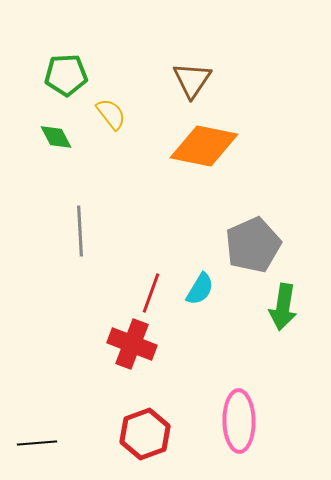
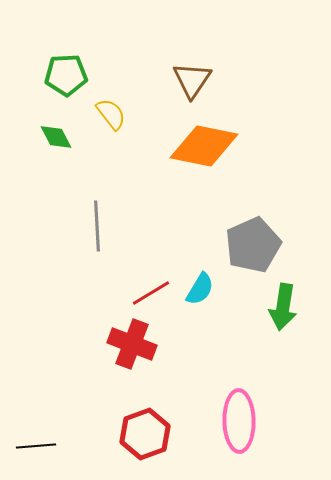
gray line: moved 17 px right, 5 px up
red line: rotated 39 degrees clockwise
black line: moved 1 px left, 3 px down
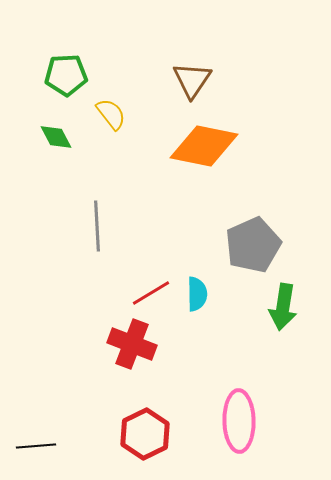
cyan semicircle: moved 3 px left, 5 px down; rotated 32 degrees counterclockwise
red hexagon: rotated 6 degrees counterclockwise
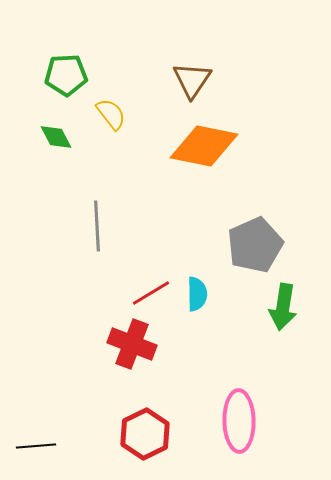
gray pentagon: moved 2 px right
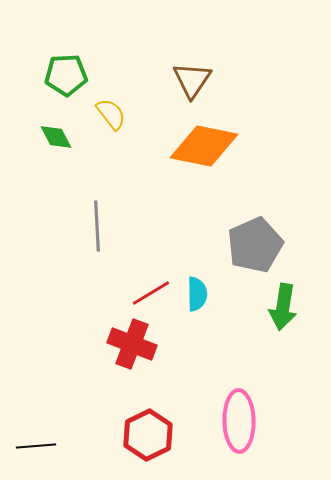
red hexagon: moved 3 px right, 1 px down
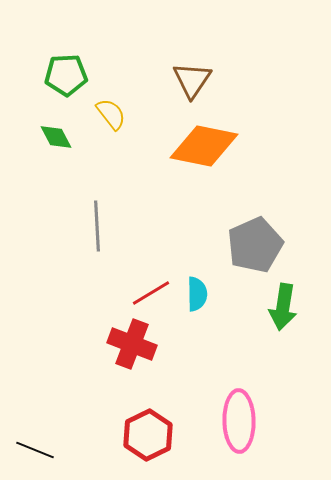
black line: moved 1 px left, 4 px down; rotated 27 degrees clockwise
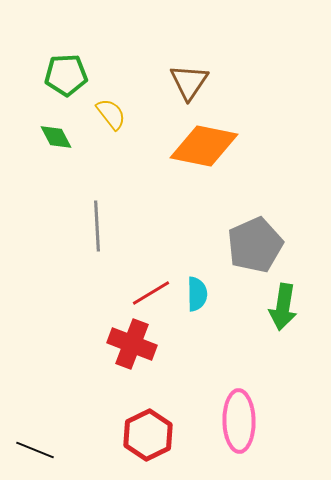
brown triangle: moved 3 px left, 2 px down
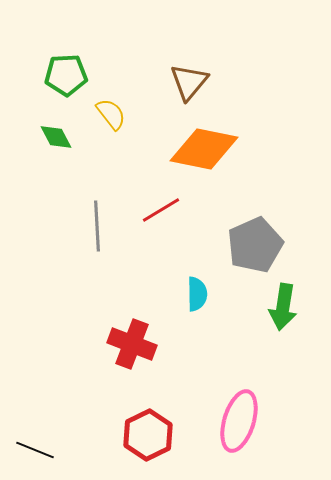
brown triangle: rotated 6 degrees clockwise
orange diamond: moved 3 px down
red line: moved 10 px right, 83 px up
pink ellipse: rotated 18 degrees clockwise
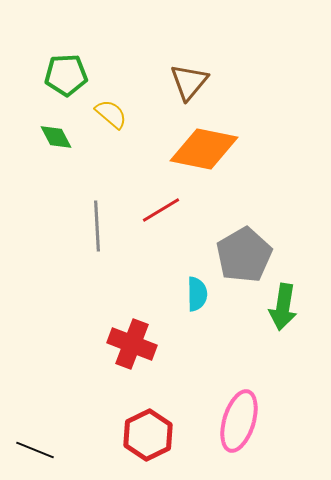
yellow semicircle: rotated 12 degrees counterclockwise
gray pentagon: moved 11 px left, 10 px down; rotated 6 degrees counterclockwise
